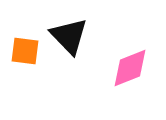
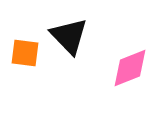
orange square: moved 2 px down
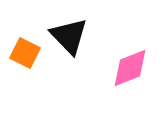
orange square: rotated 20 degrees clockwise
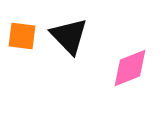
orange square: moved 3 px left, 17 px up; rotated 20 degrees counterclockwise
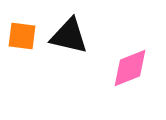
black triangle: rotated 33 degrees counterclockwise
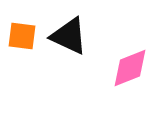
black triangle: rotated 12 degrees clockwise
